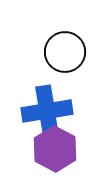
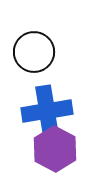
black circle: moved 31 px left
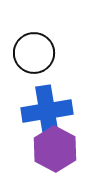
black circle: moved 1 px down
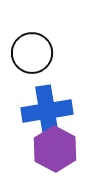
black circle: moved 2 px left
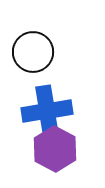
black circle: moved 1 px right, 1 px up
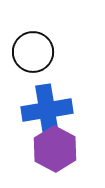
blue cross: moved 1 px up
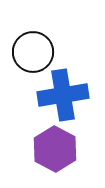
blue cross: moved 16 px right, 15 px up
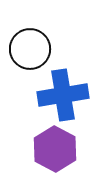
black circle: moved 3 px left, 3 px up
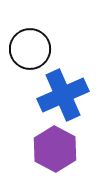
blue cross: rotated 15 degrees counterclockwise
